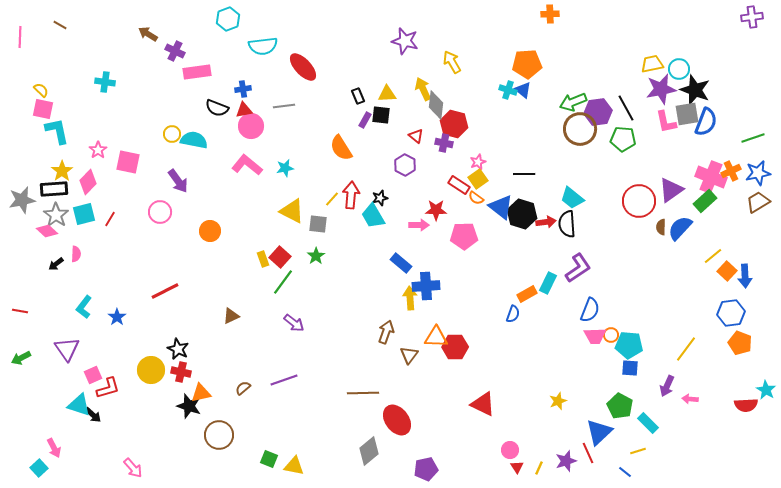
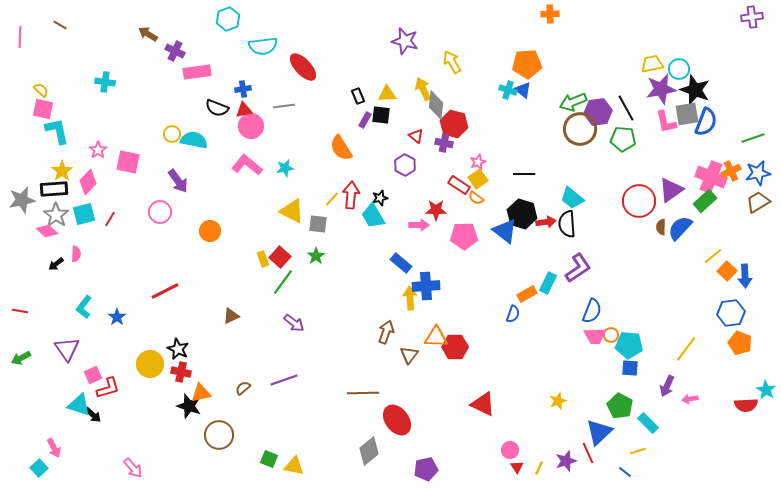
blue triangle at (501, 207): moved 4 px right, 24 px down
blue semicircle at (590, 310): moved 2 px right, 1 px down
yellow circle at (151, 370): moved 1 px left, 6 px up
pink arrow at (690, 399): rotated 14 degrees counterclockwise
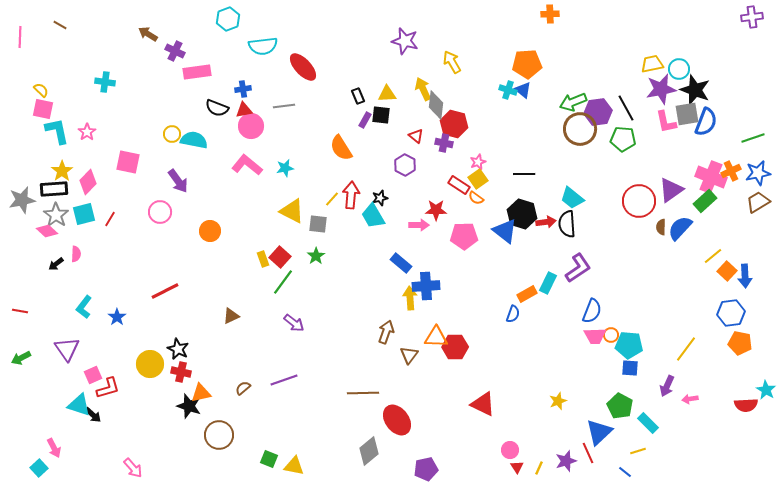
pink star at (98, 150): moved 11 px left, 18 px up
orange pentagon at (740, 343): rotated 10 degrees counterclockwise
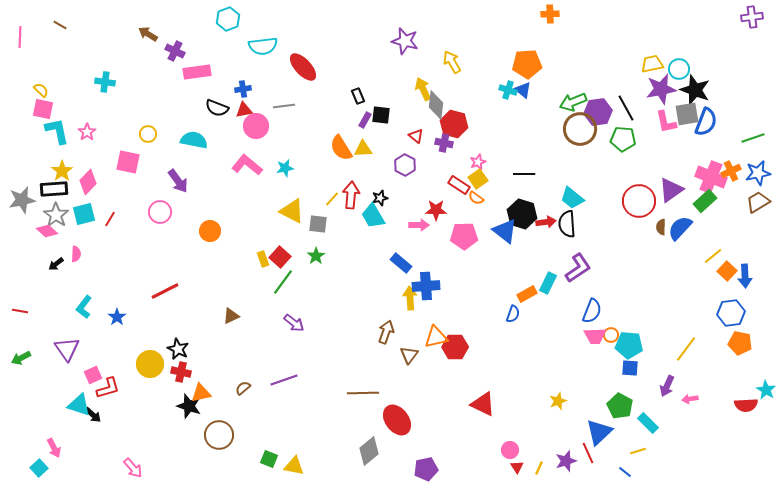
yellow triangle at (387, 94): moved 24 px left, 55 px down
pink circle at (251, 126): moved 5 px right
yellow circle at (172, 134): moved 24 px left
orange triangle at (436, 337): rotated 15 degrees counterclockwise
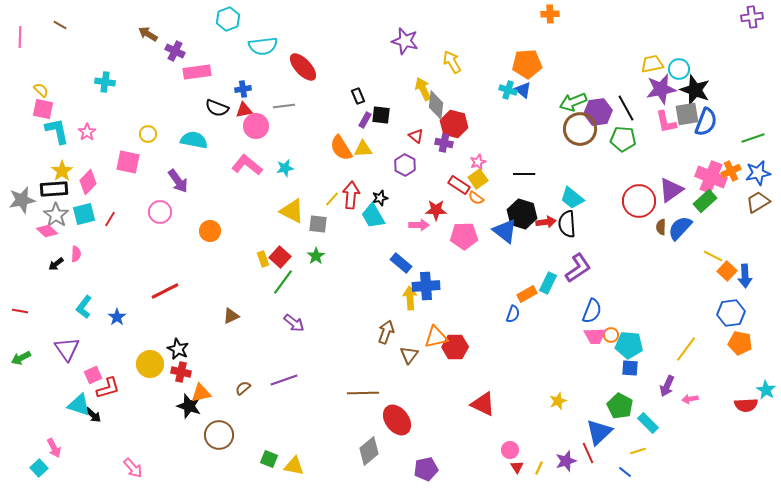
yellow line at (713, 256): rotated 66 degrees clockwise
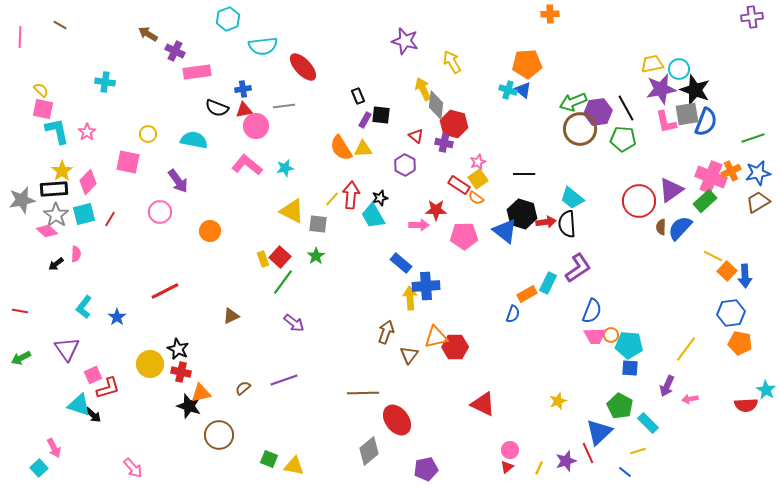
red triangle at (517, 467): moved 10 px left; rotated 24 degrees clockwise
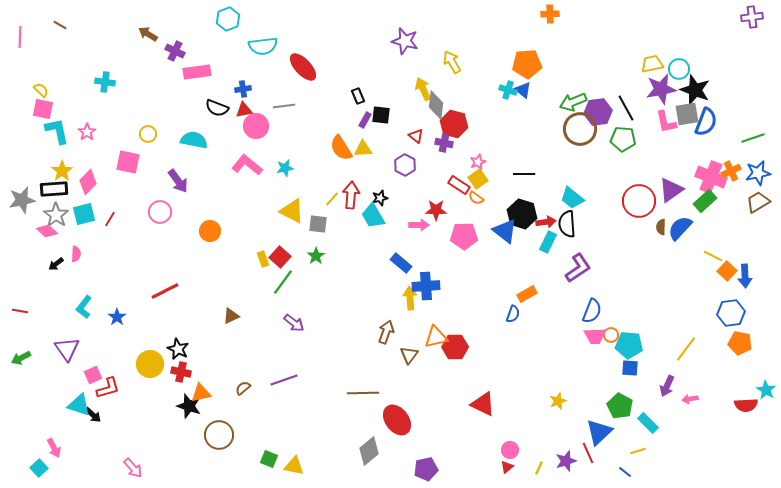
cyan rectangle at (548, 283): moved 41 px up
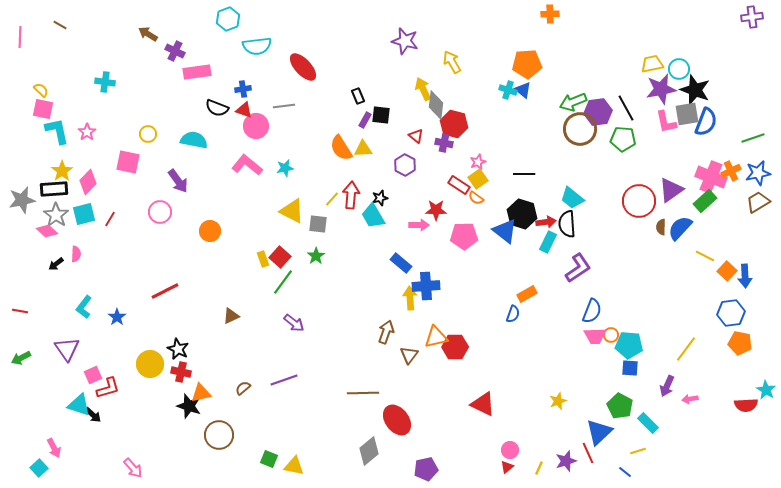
cyan semicircle at (263, 46): moved 6 px left
red triangle at (244, 110): rotated 30 degrees clockwise
yellow line at (713, 256): moved 8 px left
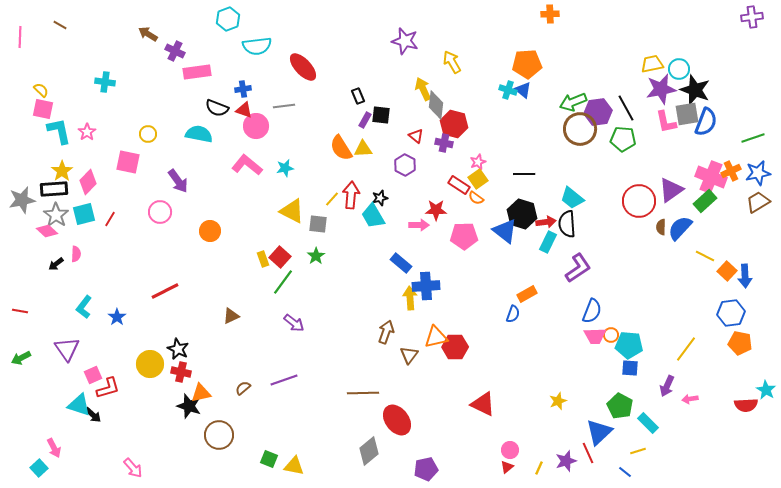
cyan L-shape at (57, 131): moved 2 px right
cyan semicircle at (194, 140): moved 5 px right, 6 px up
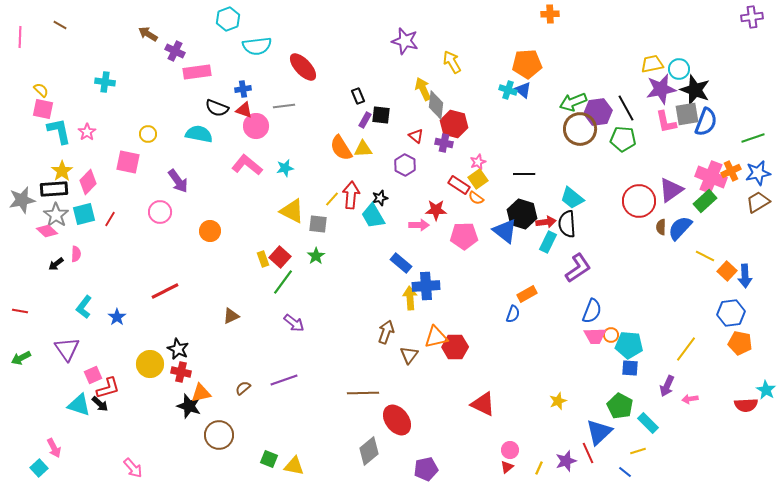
black arrow at (93, 415): moved 7 px right, 11 px up
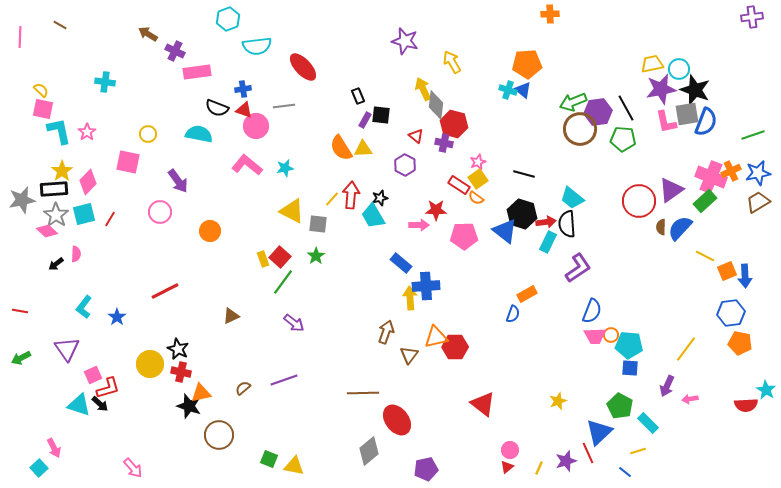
green line at (753, 138): moved 3 px up
black line at (524, 174): rotated 15 degrees clockwise
orange square at (727, 271): rotated 24 degrees clockwise
red triangle at (483, 404): rotated 12 degrees clockwise
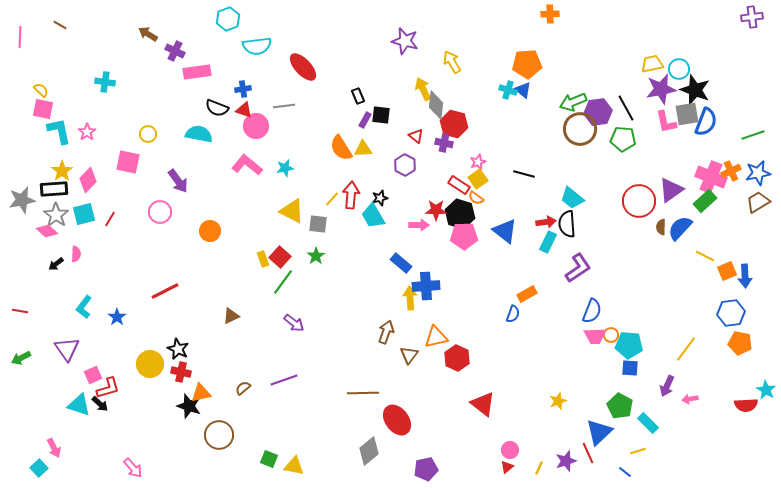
pink diamond at (88, 182): moved 2 px up
black hexagon at (522, 214): moved 62 px left
red hexagon at (455, 347): moved 2 px right, 11 px down; rotated 25 degrees clockwise
